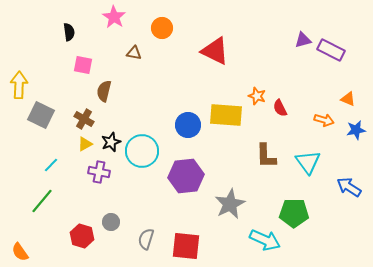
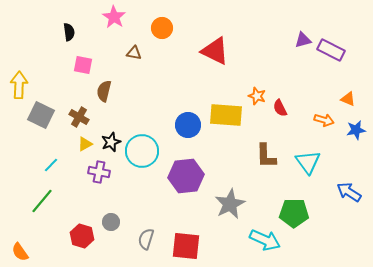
brown cross: moved 5 px left, 2 px up
blue arrow: moved 5 px down
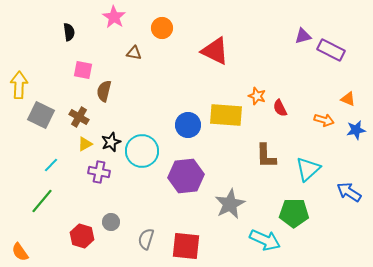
purple triangle: moved 4 px up
pink square: moved 5 px down
cyan triangle: moved 7 px down; rotated 24 degrees clockwise
